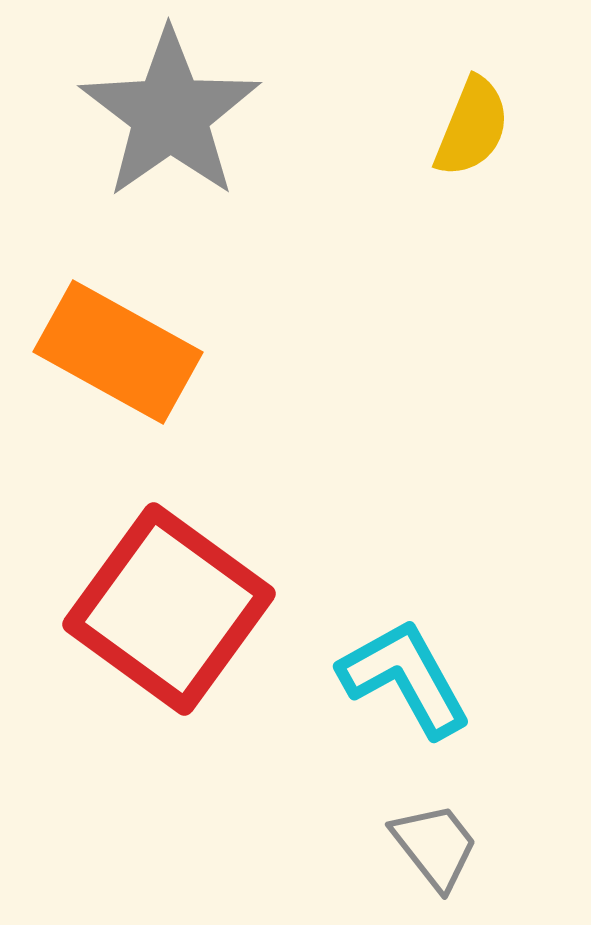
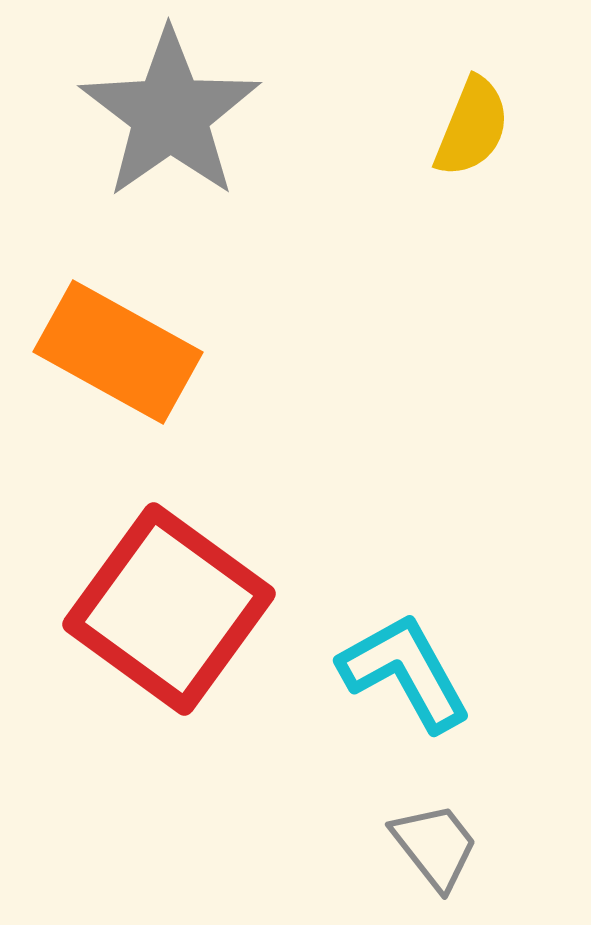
cyan L-shape: moved 6 px up
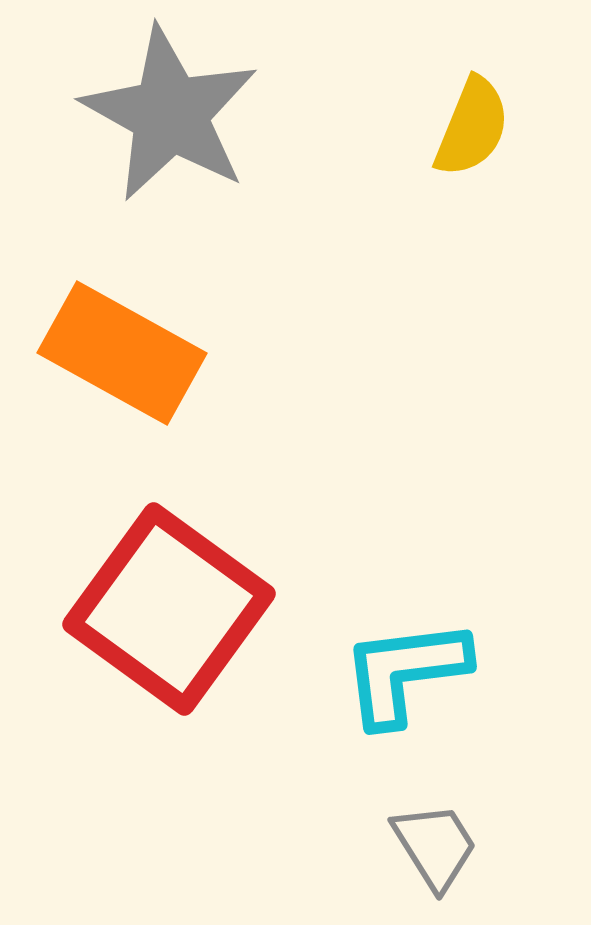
gray star: rotated 8 degrees counterclockwise
orange rectangle: moved 4 px right, 1 px down
cyan L-shape: rotated 68 degrees counterclockwise
gray trapezoid: rotated 6 degrees clockwise
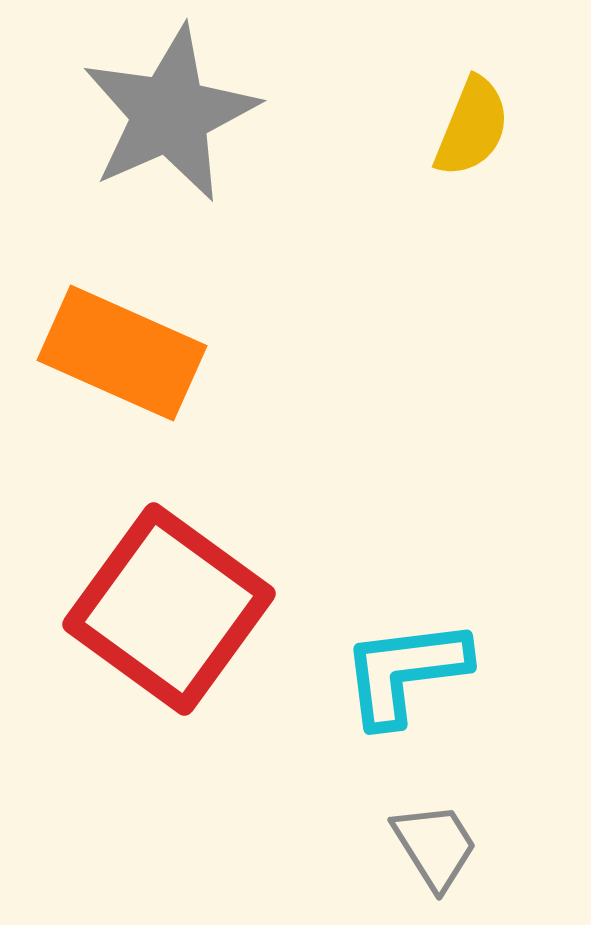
gray star: rotated 19 degrees clockwise
orange rectangle: rotated 5 degrees counterclockwise
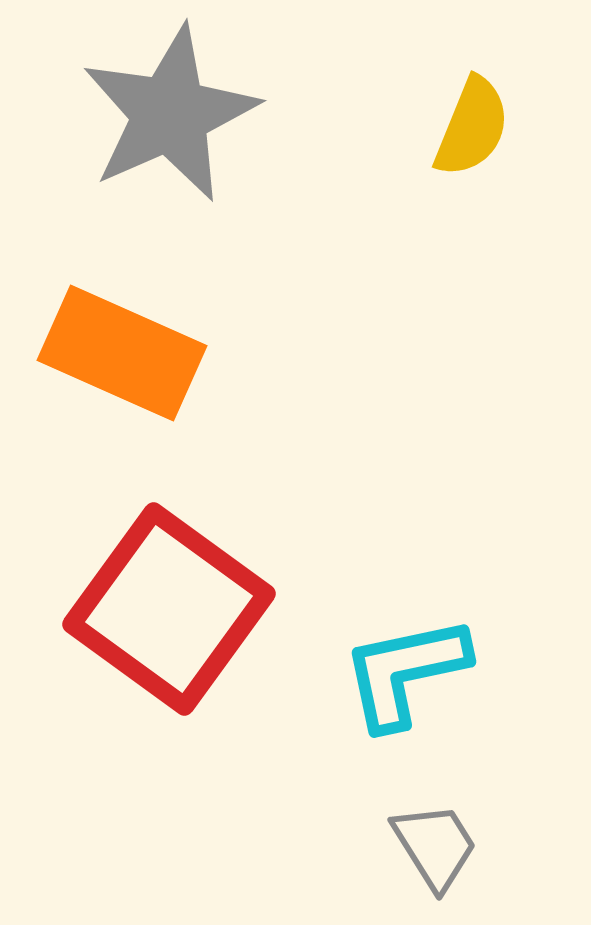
cyan L-shape: rotated 5 degrees counterclockwise
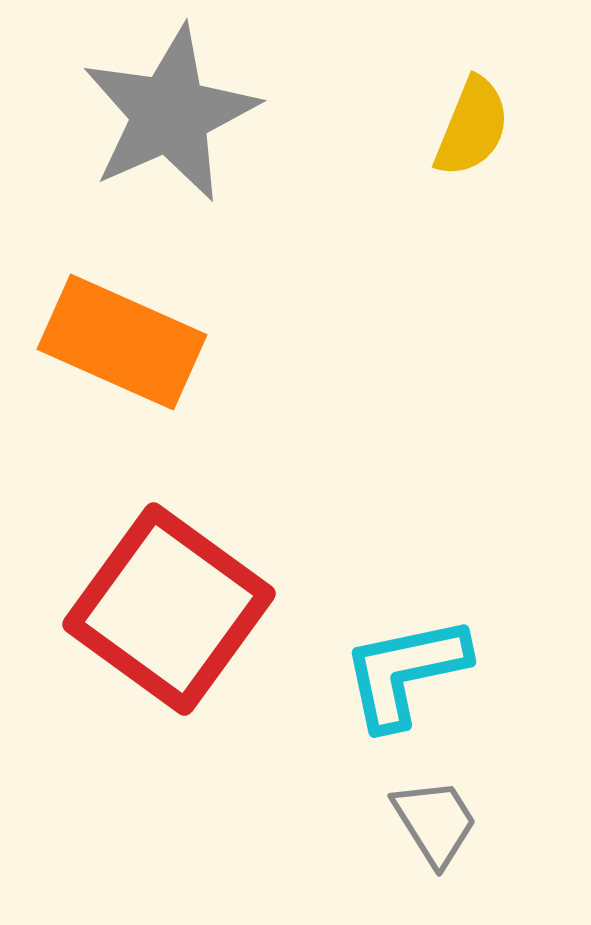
orange rectangle: moved 11 px up
gray trapezoid: moved 24 px up
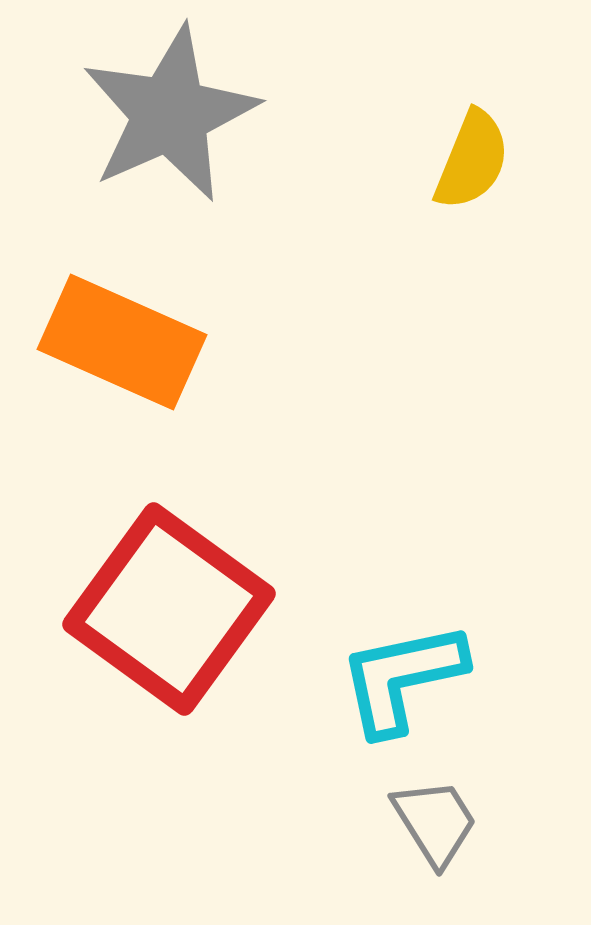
yellow semicircle: moved 33 px down
cyan L-shape: moved 3 px left, 6 px down
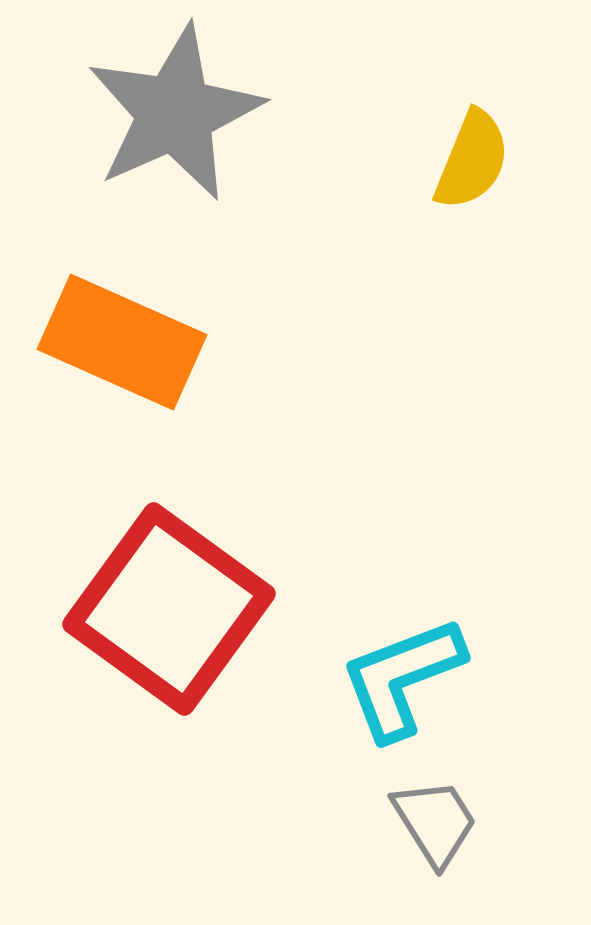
gray star: moved 5 px right, 1 px up
cyan L-shape: rotated 9 degrees counterclockwise
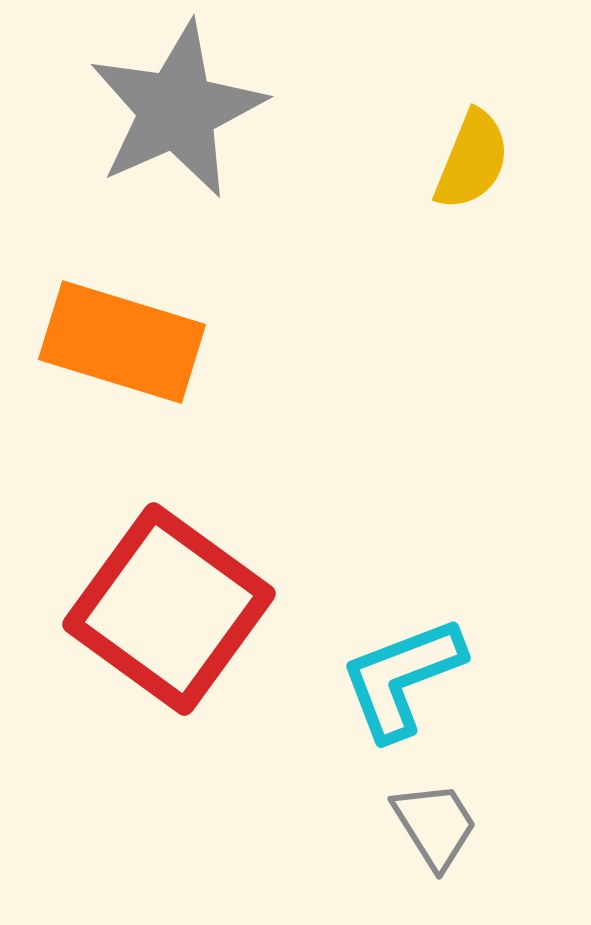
gray star: moved 2 px right, 3 px up
orange rectangle: rotated 7 degrees counterclockwise
gray trapezoid: moved 3 px down
